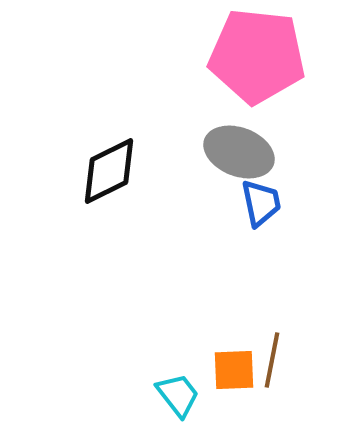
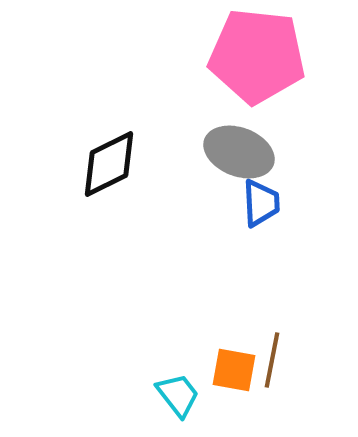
black diamond: moved 7 px up
blue trapezoid: rotated 9 degrees clockwise
orange square: rotated 12 degrees clockwise
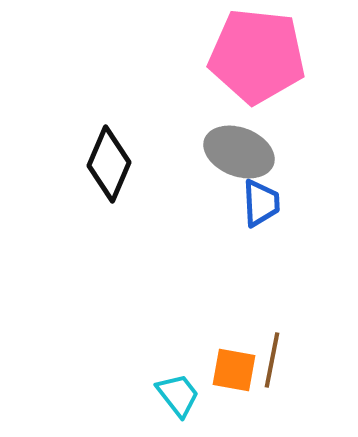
black diamond: rotated 40 degrees counterclockwise
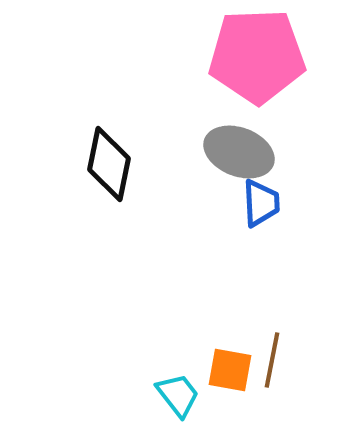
pink pentagon: rotated 8 degrees counterclockwise
black diamond: rotated 12 degrees counterclockwise
orange square: moved 4 px left
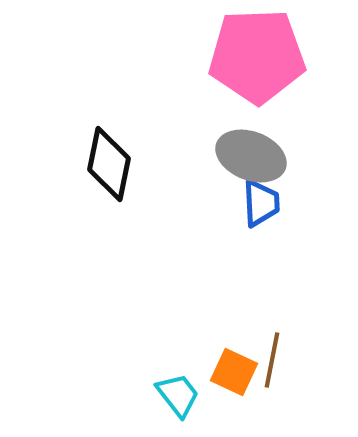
gray ellipse: moved 12 px right, 4 px down
orange square: moved 4 px right, 2 px down; rotated 15 degrees clockwise
